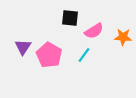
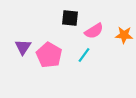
orange star: moved 1 px right, 2 px up
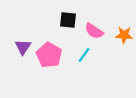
black square: moved 2 px left, 2 px down
pink semicircle: rotated 66 degrees clockwise
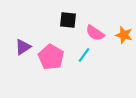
pink semicircle: moved 1 px right, 2 px down
orange star: rotated 12 degrees clockwise
purple triangle: rotated 24 degrees clockwise
pink pentagon: moved 2 px right, 2 px down
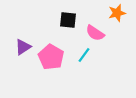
orange star: moved 7 px left, 22 px up; rotated 30 degrees counterclockwise
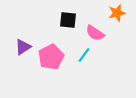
pink pentagon: rotated 15 degrees clockwise
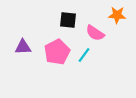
orange star: moved 2 px down; rotated 18 degrees clockwise
purple triangle: rotated 30 degrees clockwise
pink pentagon: moved 6 px right, 5 px up
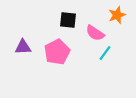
orange star: rotated 24 degrees counterclockwise
cyan line: moved 21 px right, 2 px up
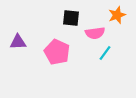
black square: moved 3 px right, 2 px up
pink semicircle: rotated 42 degrees counterclockwise
purple triangle: moved 5 px left, 5 px up
pink pentagon: rotated 20 degrees counterclockwise
